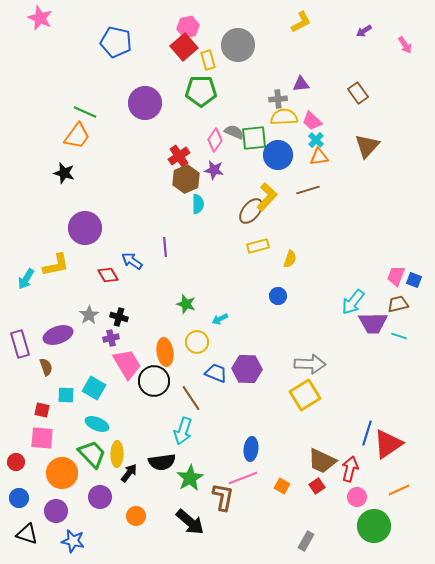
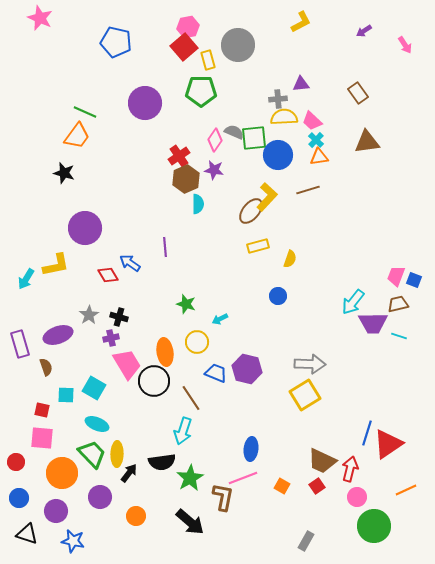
brown triangle at (367, 146): moved 4 px up; rotated 40 degrees clockwise
blue arrow at (132, 261): moved 2 px left, 2 px down
purple hexagon at (247, 369): rotated 12 degrees clockwise
orange line at (399, 490): moved 7 px right
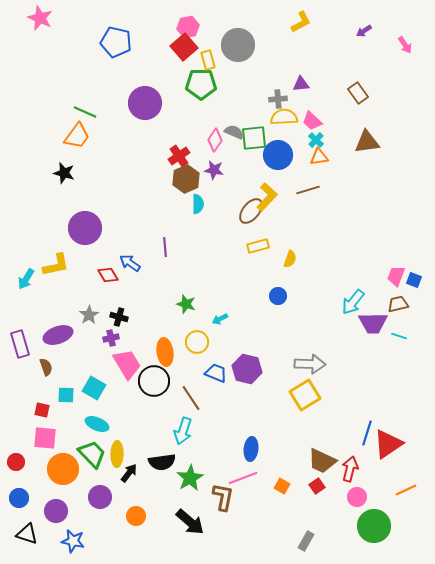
green pentagon at (201, 91): moved 7 px up
pink square at (42, 438): moved 3 px right
orange circle at (62, 473): moved 1 px right, 4 px up
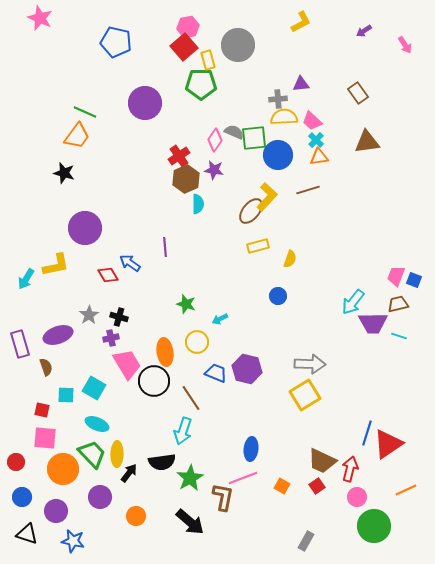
blue circle at (19, 498): moved 3 px right, 1 px up
